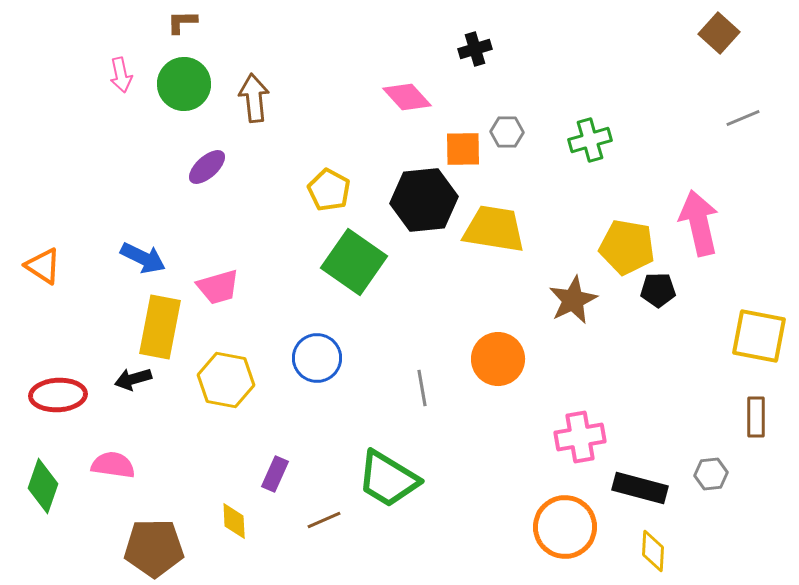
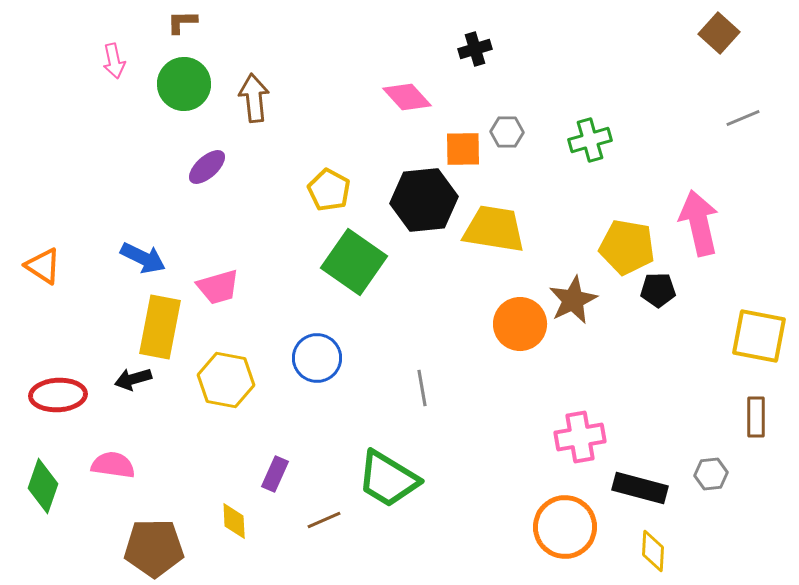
pink arrow at (121, 75): moved 7 px left, 14 px up
orange circle at (498, 359): moved 22 px right, 35 px up
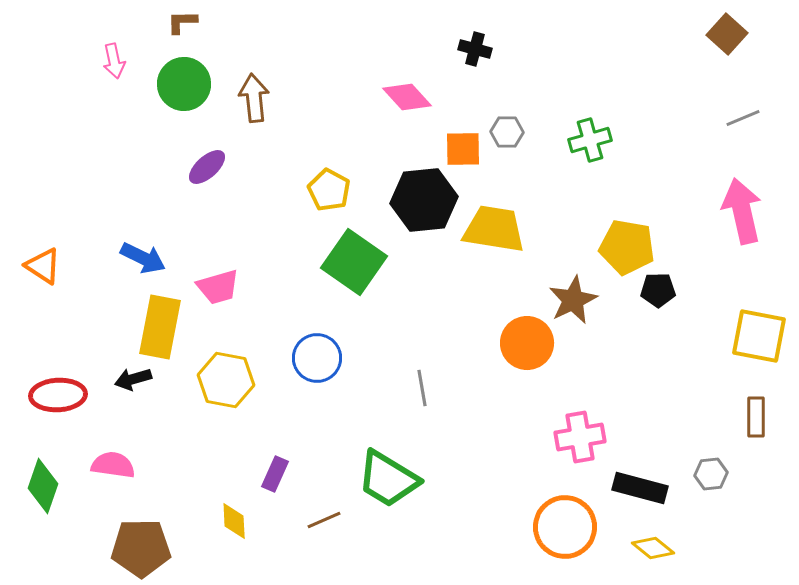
brown square at (719, 33): moved 8 px right, 1 px down
black cross at (475, 49): rotated 32 degrees clockwise
pink arrow at (699, 223): moved 43 px right, 12 px up
orange circle at (520, 324): moved 7 px right, 19 px down
brown pentagon at (154, 548): moved 13 px left
yellow diamond at (653, 551): moved 3 px up; rotated 54 degrees counterclockwise
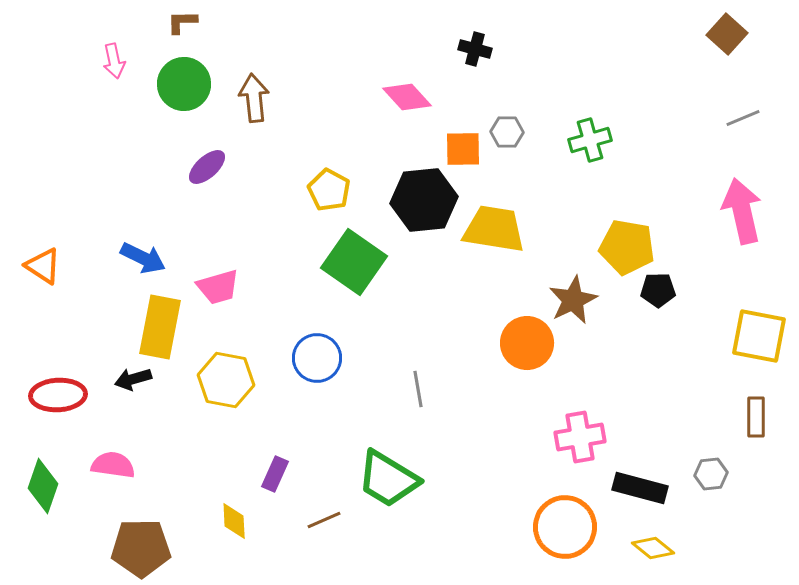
gray line at (422, 388): moved 4 px left, 1 px down
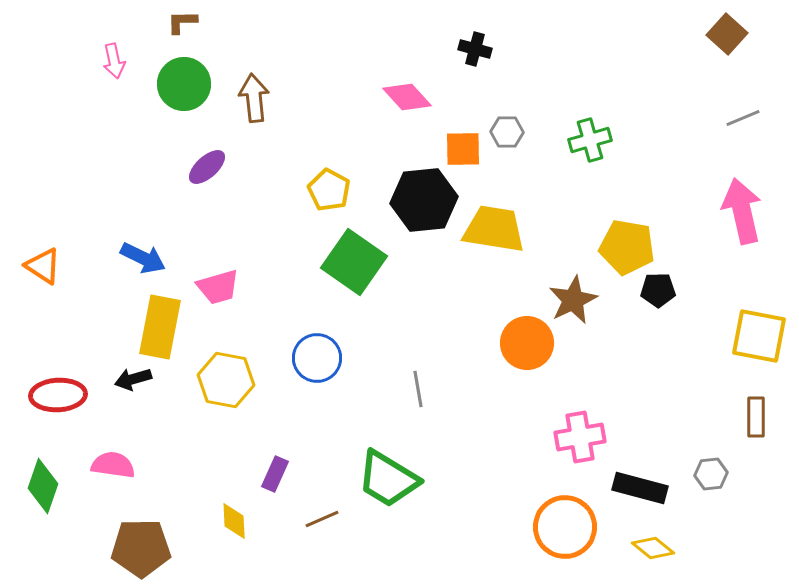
brown line at (324, 520): moved 2 px left, 1 px up
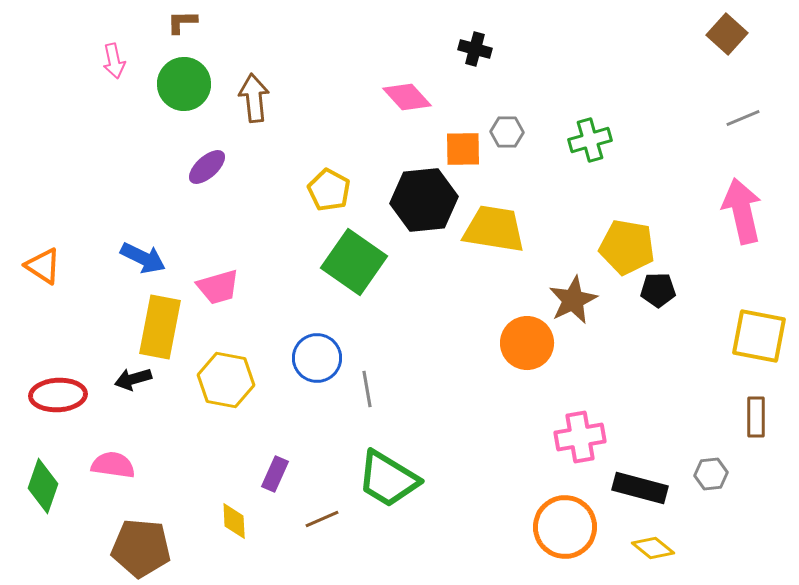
gray line at (418, 389): moved 51 px left
brown pentagon at (141, 548): rotated 6 degrees clockwise
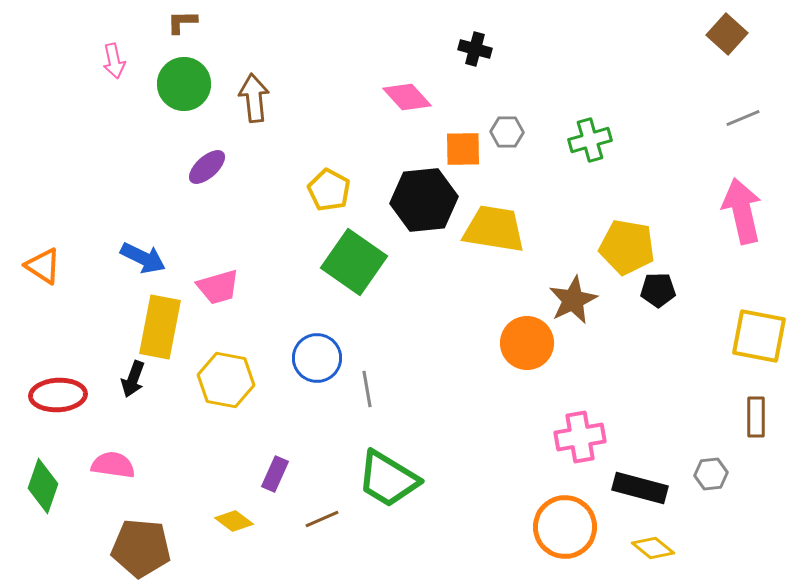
black arrow at (133, 379): rotated 54 degrees counterclockwise
yellow diamond at (234, 521): rotated 51 degrees counterclockwise
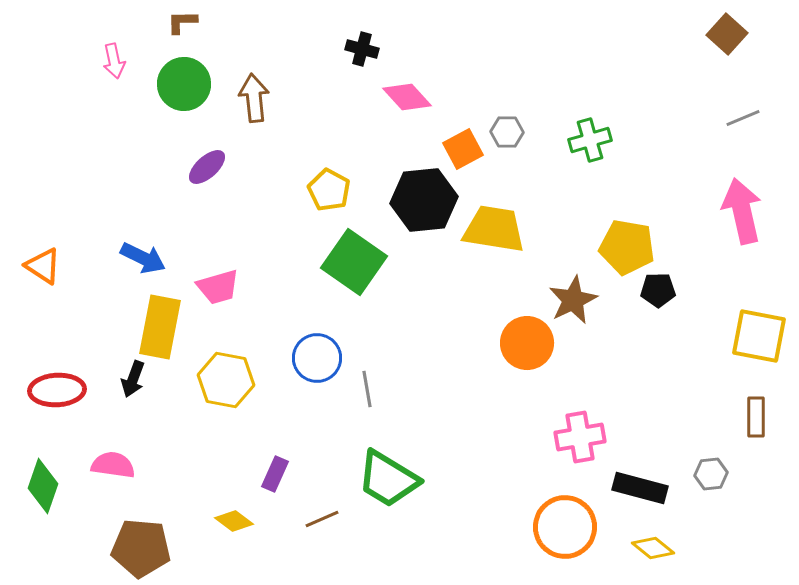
black cross at (475, 49): moved 113 px left
orange square at (463, 149): rotated 27 degrees counterclockwise
red ellipse at (58, 395): moved 1 px left, 5 px up
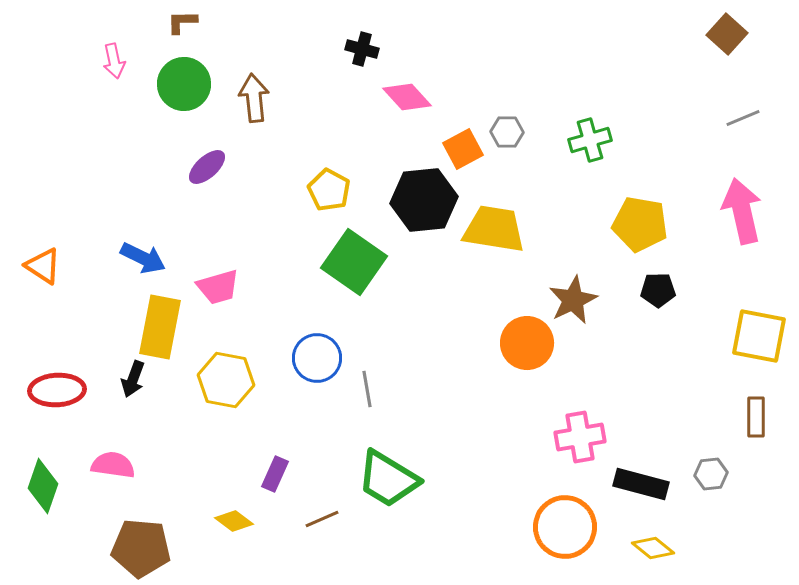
yellow pentagon at (627, 247): moved 13 px right, 23 px up
black rectangle at (640, 488): moved 1 px right, 4 px up
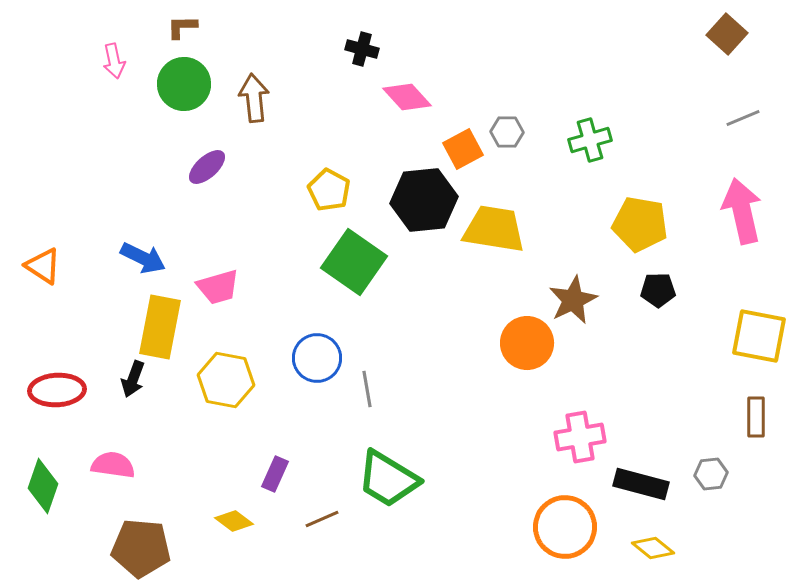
brown L-shape at (182, 22): moved 5 px down
